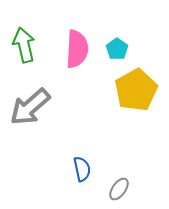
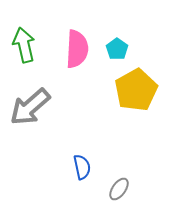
blue semicircle: moved 2 px up
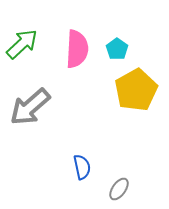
green arrow: moved 2 px left, 1 px up; rotated 60 degrees clockwise
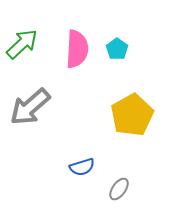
yellow pentagon: moved 4 px left, 25 px down
blue semicircle: rotated 85 degrees clockwise
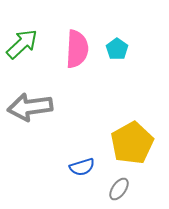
gray arrow: rotated 33 degrees clockwise
yellow pentagon: moved 28 px down
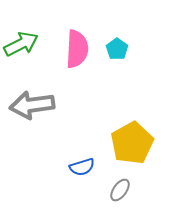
green arrow: moved 1 px left; rotated 16 degrees clockwise
gray arrow: moved 2 px right, 2 px up
gray ellipse: moved 1 px right, 1 px down
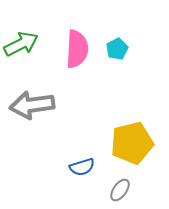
cyan pentagon: rotated 10 degrees clockwise
yellow pentagon: rotated 15 degrees clockwise
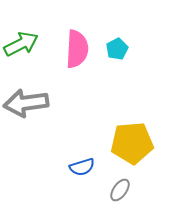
gray arrow: moved 6 px left, 2 px up
yellow pentagon: rotated 9 degrees clockwise
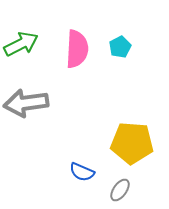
cyan pentagon: moved 3 px right, 2 px up
yellow pentagon: rotated 9 degrees clockwise
blue semicircle: moved 5 px down; rotated 40 degrees clockwise
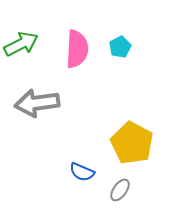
gray arrow: moved 11 px right
yellow pentagon: rotated 24 degrees clockwise
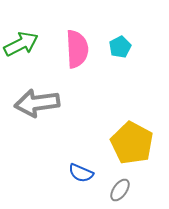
pink semicircle: rotated 6 degrees counterclockwise
blue semicircle: moved 1 px left, 1 px down
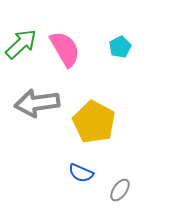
green arrow: rotated 16 degrees counterclockwise
pink semicircle: moved 12 px left; rotated 27 degrees counterclockwise
yellow pentagon: moved 38 px left, 21 px up
